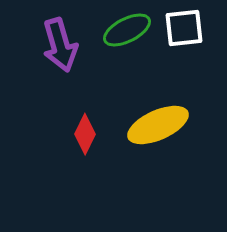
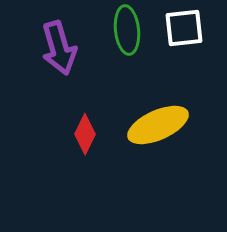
green ellipse: rotated 69 degrees counterclockwise
purple arrow: moved 1 px left, 3 px down
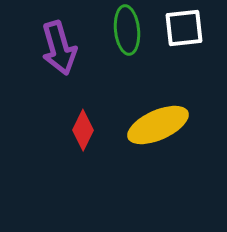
red diamond: moved 2 px left, 4 px up
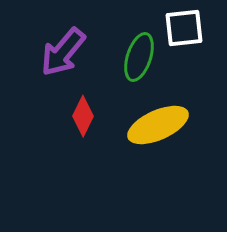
green ellipse: moved 12 px right, 27 px down; rotated 24 degrees clockwise
purple arrow: moved 4 px right, 4 px down; rotated 56 degrees clockwise
red diamond: moved 14 px up
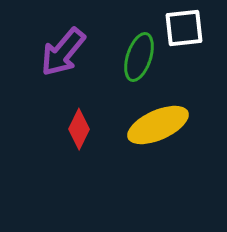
red diamond: moved 4 px left, 13 px down
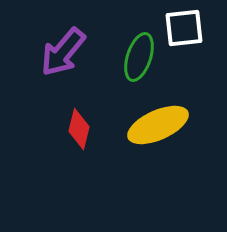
red diamond: rotated 12 degrees counterclockwise
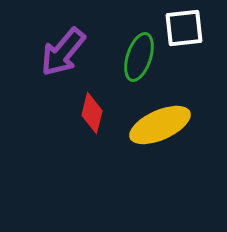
yellow ellipse: moved 2 px right
red diamond: moved 13 px right, 16 px up
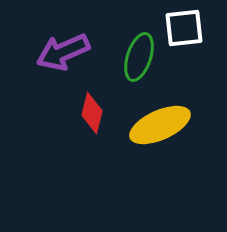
purple arrow: rotated 26 degrees clockwise
